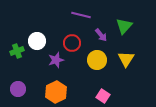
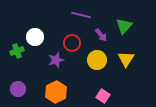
white circle: moved 2 px left, 4 px up
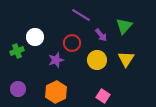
purple line: rotated 18 degrees clockwise
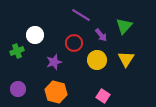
white circle: moved 2 px up
red circle: moved 2 px right
purple star: moved 2 px left, 2 px down
orange hexagon: rotated 20 degrees counterclockwise
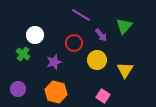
green cross: moved 6 px right, 3 px down; rotated 32 degrees counterclockwise
yellow triangle: moved 1 px left, 11 px down
